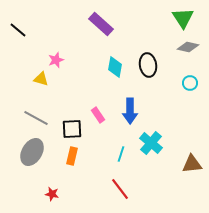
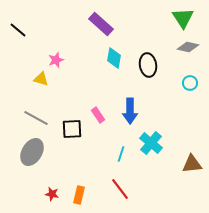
cyan diamond: moved 1 px left, 9 px up
orange rectangle: moved 7 px right, 39 px down
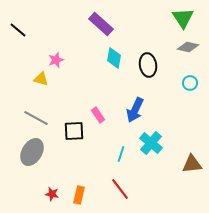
blue arrow: moved 5 px right, 1 px up; rotated 25 degrees clockwise
black square: moved 2 px right, 2 px down
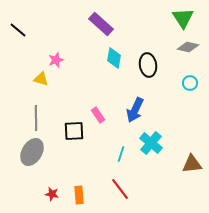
gray line: rotated 60 degrees clockwise
orange rectangle: rotated 18 degrees counterclockwise
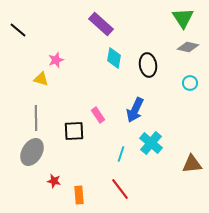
red star: moved 2 px right, 13 px up
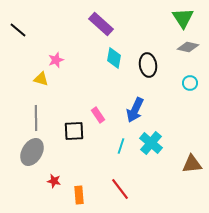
cyan line: moved 8 px up
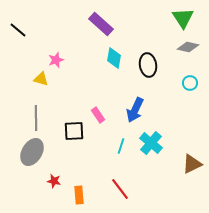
brown triangle: rotated 20 degrees counterclockwise
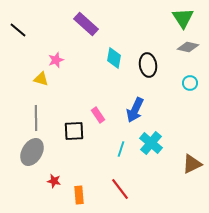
purple rectangle: moved 15 px left
cyan line: moved 3 px down
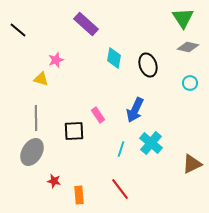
black ellipse: rotated 10 degrees counterclockwise
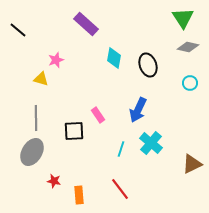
blue arrow: moved 3 px right
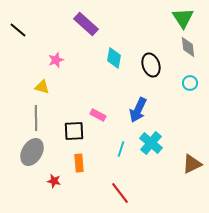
gray diamond: rotated 70 degrees clockwise
black ellipse: moved 3 px right
yellow triangle: moved 1 px right, 8 px down
pink rectangle: rotated 28 degrees counterclockwise
red line: moved 4 px down
orange rectangle: moved 32 px up
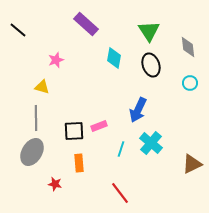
green triangle: moved 34 px left, 13 px down
pink rectangle: moved 1 px right, 11 px down; rotated 49 degrees counterclockwise
red star: moved 1 px right, 3 px down
